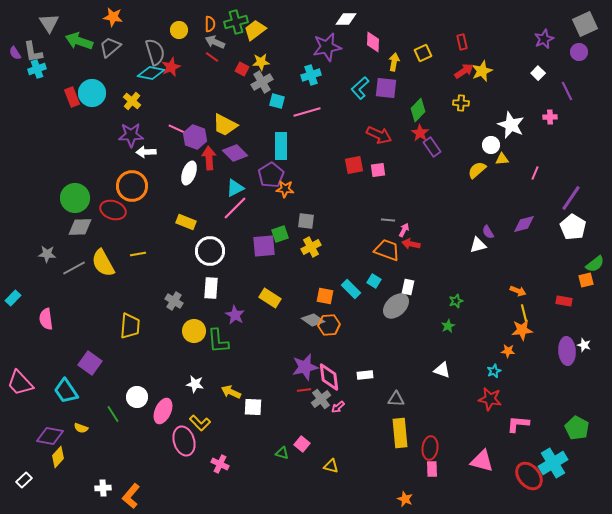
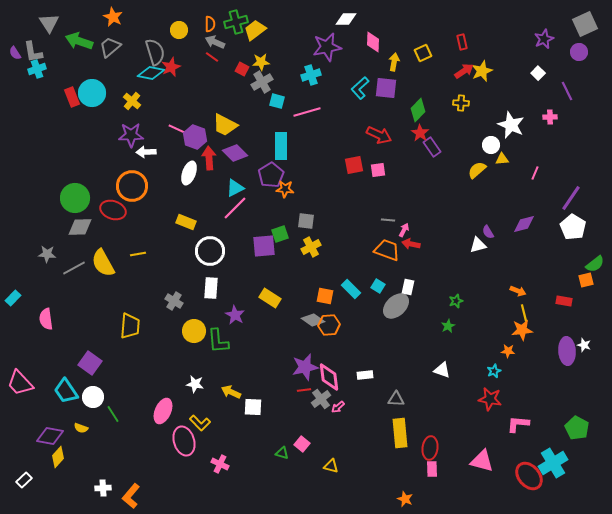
orange star at (113, 17): rotated 18 degrees clockwise
cyan square at (374, 281): moved 4 px right, 5 px down
white circle at (137, 397): moved 44 px left
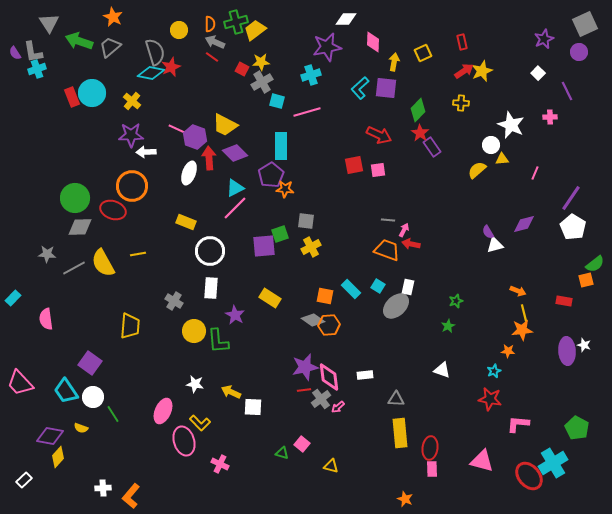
white triangle at (478, 245): moved 17 px right
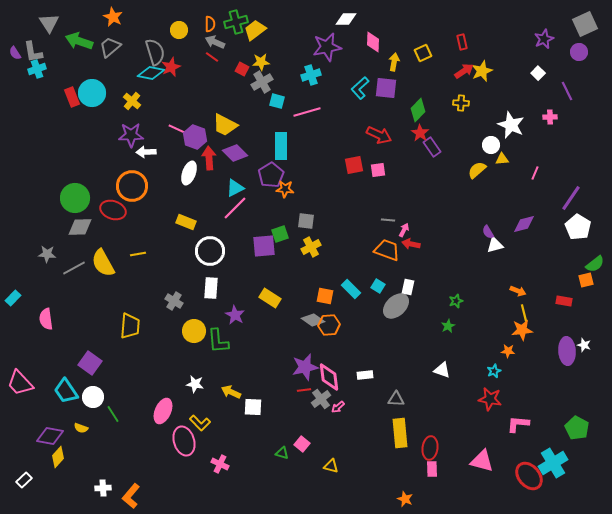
white pentagon at (573, 227): moved 5 px right
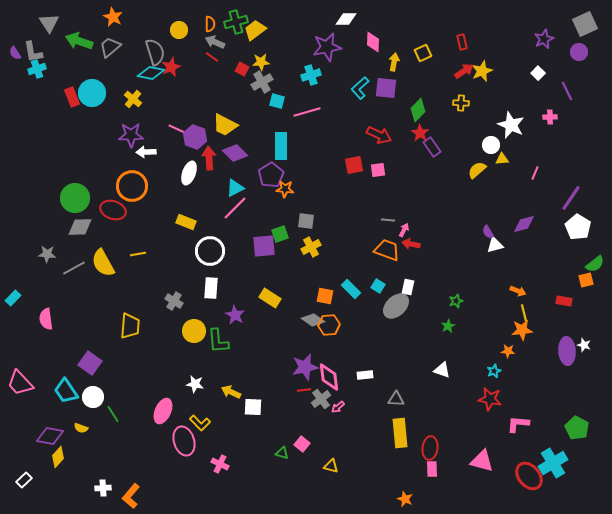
yellow cross at (132, 101): moved 1 px right, 2 px up
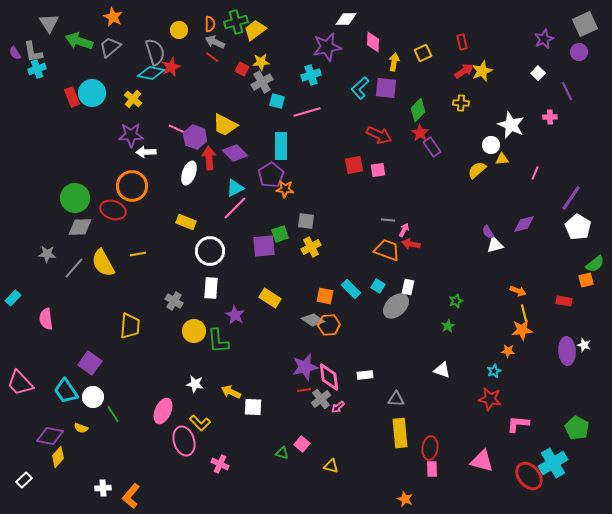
gray line at (74, 268): rotated 20 degrees counterclockwise
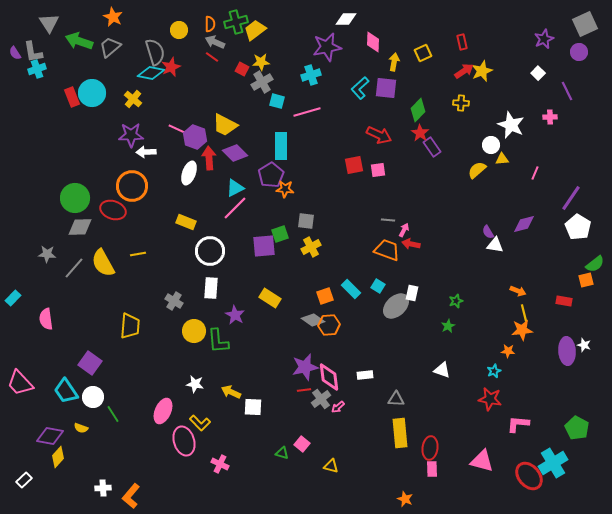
white triangle at (495, 245): rotated 24 degrees clockwise
white rectangle at (408, 287): moved 4 px right, 6 px down
orange square at (325, 296): rotated 30 degrees counterclockwise
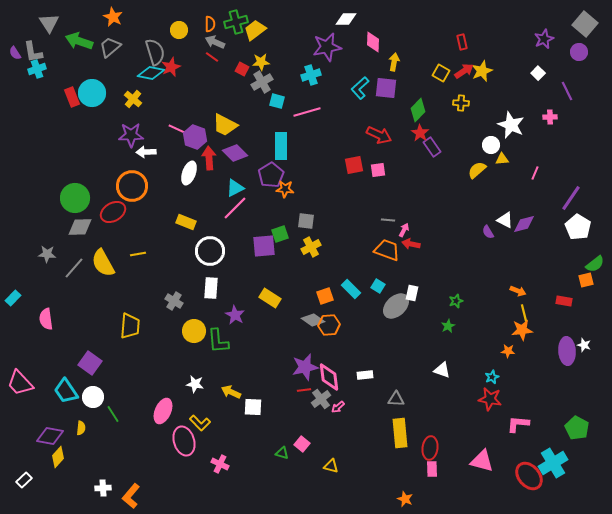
gray square at (585, 24): rotated 25 degrees counterclockwise
yellow square at (423, 53): moved 18 px right, 20 px down; rotated 36 degrees counterclockwise
red ellipse at (113, 210): moved 2 px down; rotated 50 degrees counterclockwise
white triangle at (495, 245): moved 10 px right, 25 px up; rotated 18 degrees clockwise
cyan star at (494, 371): moved 2 px left, 6 px down
yellow semicircle at (81, 428): rotated 104 degrees counterclockwise
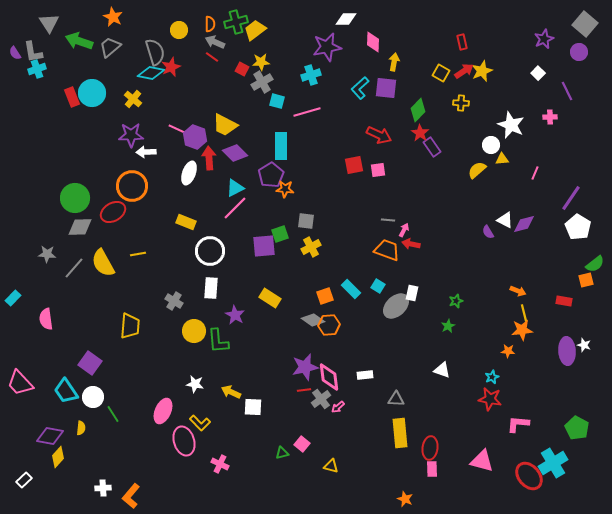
green triangle at (282, 453): rotated 32 degrees counterclockwise
